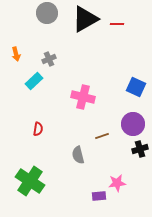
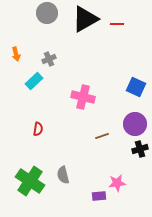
purple circle: moved 2 px right
gray semicircle: moved 15 px left, 20 px down
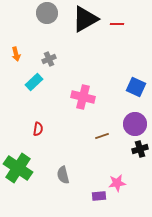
cyan rectangle: moved 1 px down
green cross: moved 12 px left, 13 px up
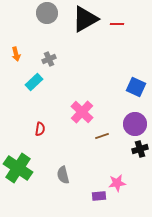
pink cross: moved 1 px left, 15 px down; rotated 30 degrees clockwise
red semicircle: moved 2 px right
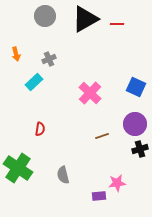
gray circle: moved 2 px left, 3 px down
pink cross: moved 8 px right, 19 px up
